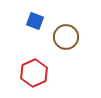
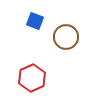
red hexagon: moved 2 px left, 5 px down
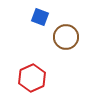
blue square: moved 5 px right, 4 px up
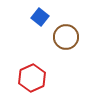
blue square: rotated 18 degrees clockwise
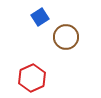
blue square: rotated 18 degrees clockwise
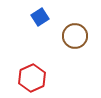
brown circle: moved 9 px right, 1 px up
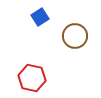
red hexagon: rotated 24 degrees counterclockwise
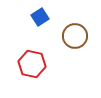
red hexagon: moved 14 px up
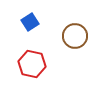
blue square: moved 10 px left, 5 px down
